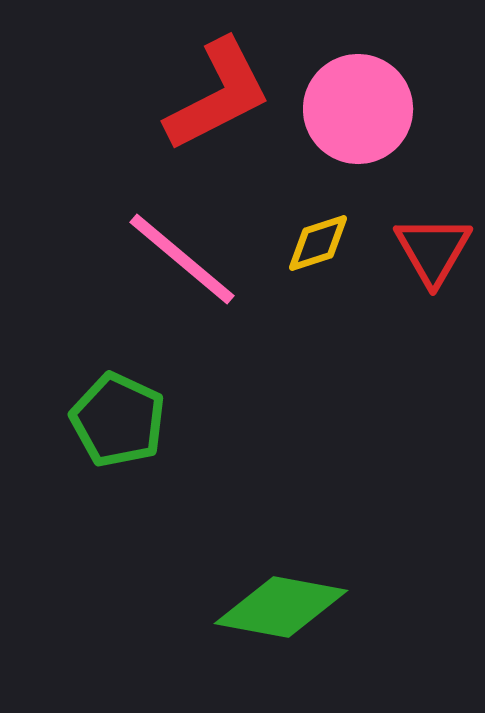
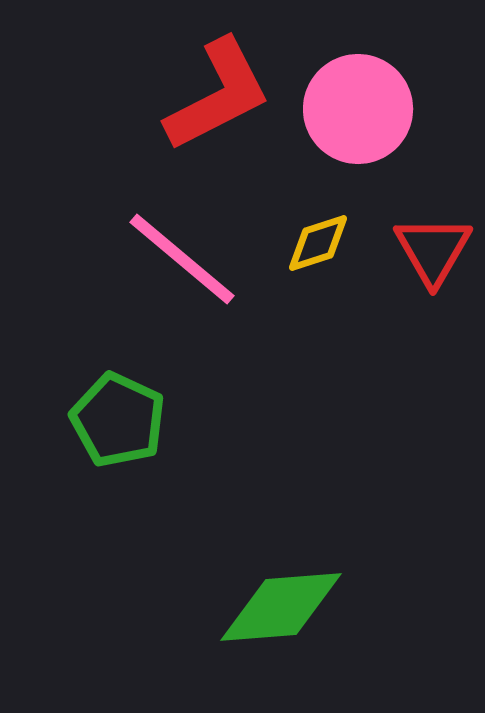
green diamond: rotated 15 degrees counterclockwise
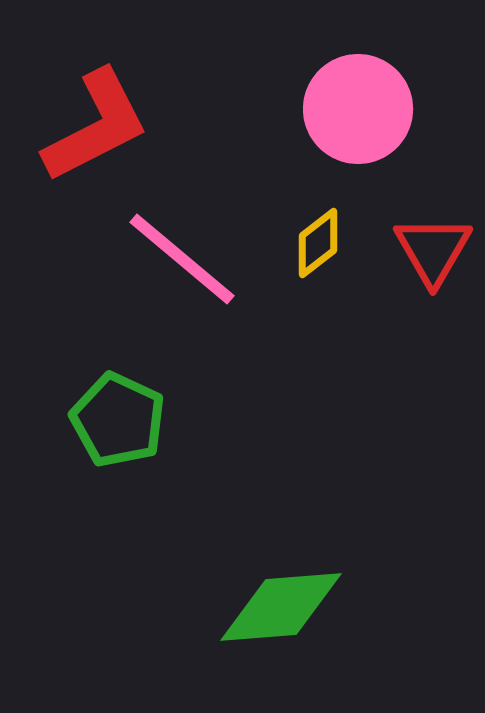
red L-shape: moved 122 px left, 31 px down
yellow diamond: rotated 20 degrees counterclockwise
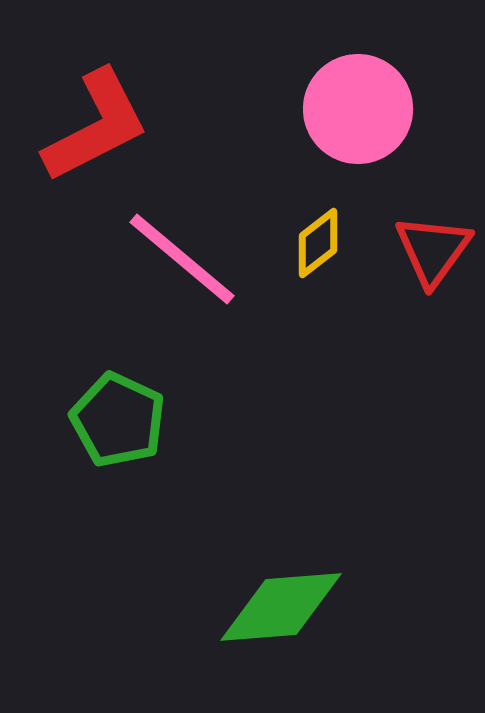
red triangle: rotated 6 degrees clockwise
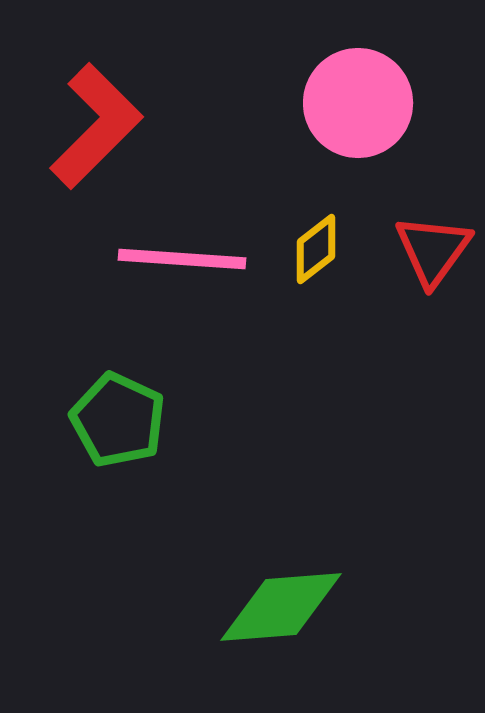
pink circle: moved 6 px up
red L-shape: rotated 18 degrees counterclockwise
yellow diamond: moved 2 px left, 6 px down
pink line: rotated 36 degrees counterclockwise
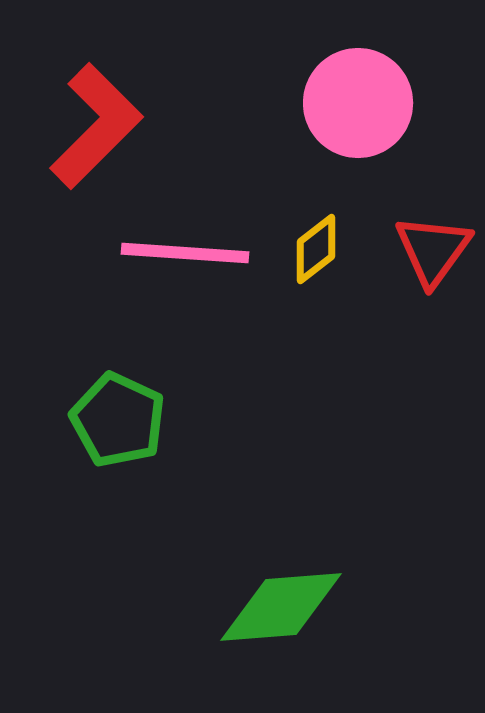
pink line: moved 3 px right, 6 px up
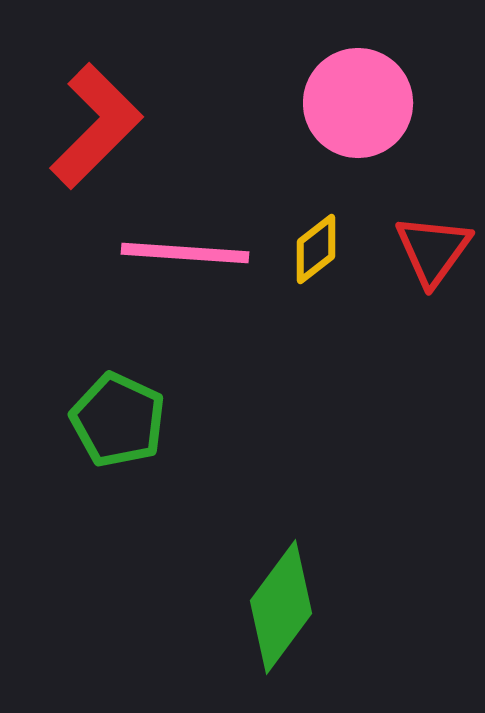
green diamond: rotated 49 degrees counterclockwise
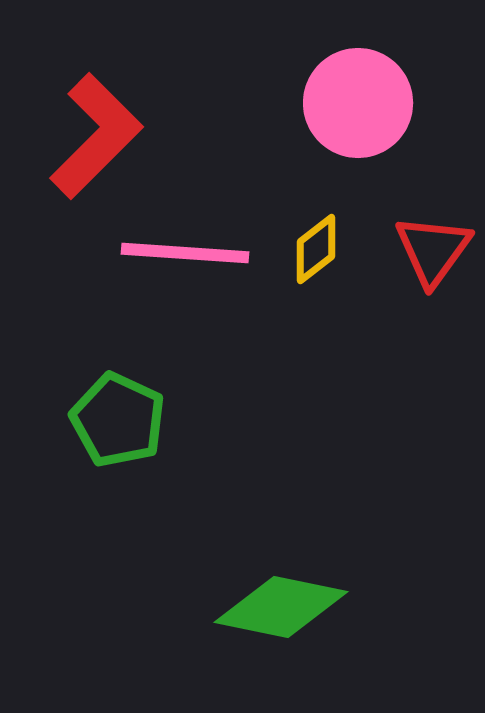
red L-shape: moved 10 px down
green diamond: rotated 65 degrees clockwise
